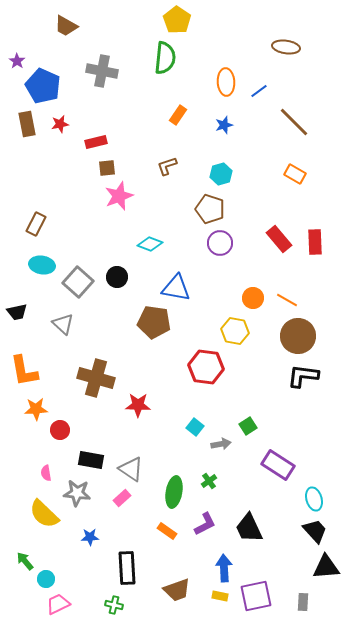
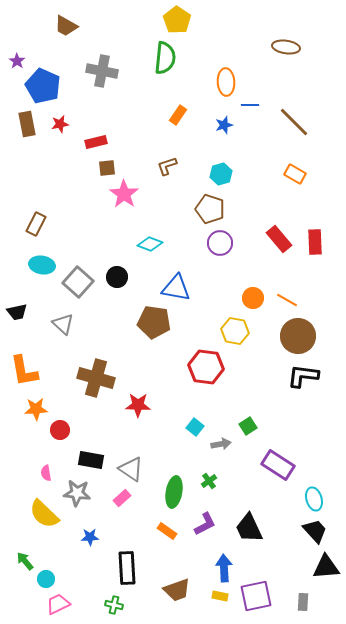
blue line at (259, 91): moved 9 px left, 14 px down; rotated 36 degrees clockwise
pink star at (119, 196): moved 5 px right, 2 px up; rotated 16 degrees counterclockwise
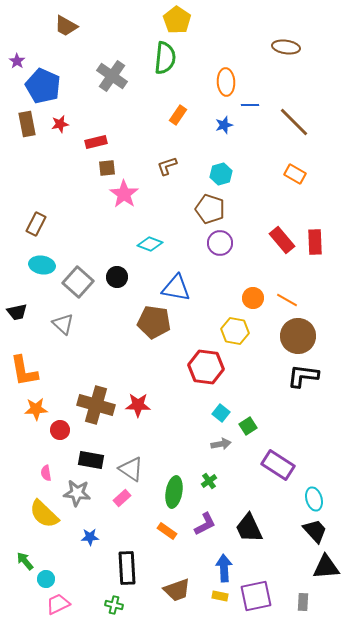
gray cross at (102, 71): moved 10 px right, 5 px down; rotated 24 degrees clockwise
red rectangle at (279, 239): moved 3 px right, 1 px down
brown cross at (96, 378): moved 27 px down
cyan square at (195, 427): moved 26 px right, 14 px up
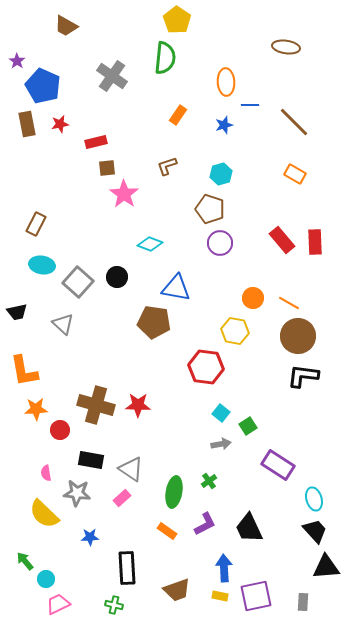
orange line at (287, 300): moved 2 px right, 3 px down
